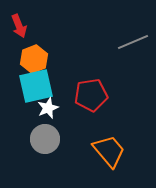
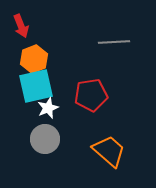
red arrow: moved 2 px right
gray line: moved 19 px left; rotated 20 degrees clockwise
orange trapezoid: rotated 9 degrees counterclockwise
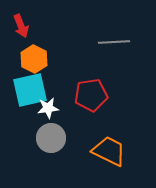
orange hexagon: rotated 12 degrees counterclockwise
cyan square: moved 6 px left, 4 px down
white star: rotated 15 degrees clockwise
gray circle: moved 6 px right, 1 px up
orange trapezoid: rotated 15 degrees counterclockwise
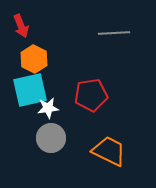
gray line: moved 9 px up
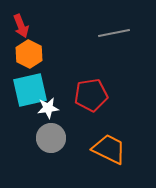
gray line: rotated 8 degrees counterclockwise
orange hexagon: moved 5 px left, 5 px up
orange trapezoid: moved 2 px up
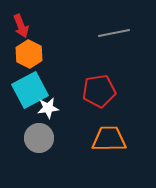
cyan square: rotated 15 degrees counterclockwise
red pentagon: moved 8 px right, 4 px up
gray circle: moved 12 px left
orange trapezoid: moved 10 px up; rotated 27 degrees counterclockwise
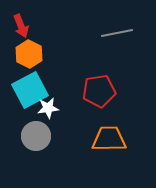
gray line: moved 3 px right
gray circle: moved 3 px left, 2 px up
